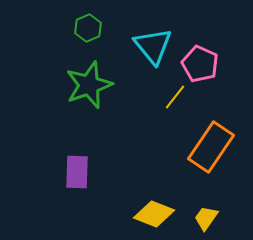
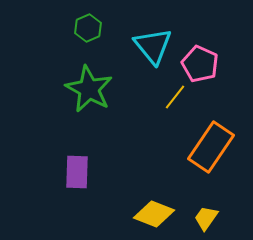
green star: moved 4 px down; rotated 24 degrees counterclockwise
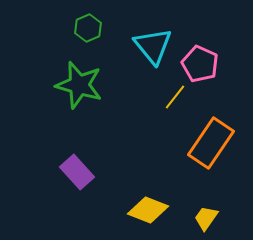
green star: moved 10 px left, 4 px up; rotated 12 degrees counterclockwise
orange rectangle: moved 4 px up
purple rectangle: rotated 44 degrees counterclockwise
yellow diamond: moved 6 px left, 4 px up
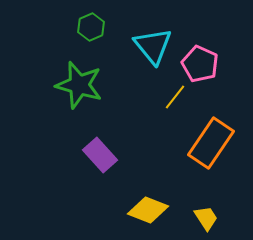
green hexagon: moved 3 px right, 1 px up
purple rectangle: moved 23 px right, 17 px up
yellow trapezoid: rotated 112 degrees clockwise
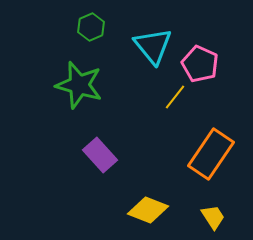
orange rectangle: moved 11 px down
yellow trapezoid: moved 7 px right, 1 px up
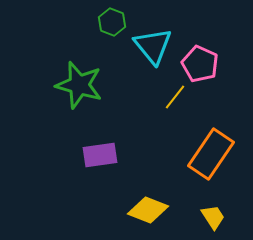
green hexagon: moved 21 px right, 5 px up; rotated 16 degrees counterclockwise
purple rectangle: rotated 56 degrees counterclockwise
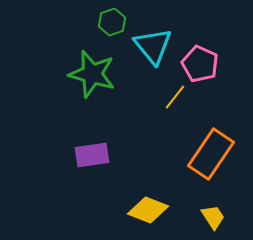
green hexagon: rotated 20 degrees clockwise
green star: moved 13 px right, 11 px up
purple rectangle: moved 8 px left
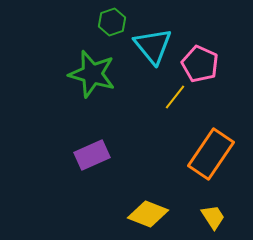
purple rectangle: rotated 16 degrees counterclockwise
yellow diamond: moved 4 px down
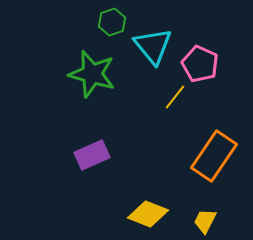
orange rectangle: moved 3 px right, 2 px down
yellow trapezoid: moved 8 px left, 4 px down; rotated 120 degrees counterclockwise
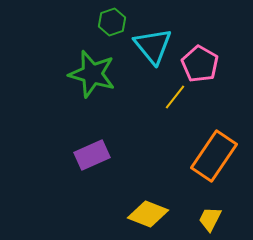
pink pentagon: rotated 6 degrees clockwise
yellow trapezoid: moved 5 px right, 2 px up
